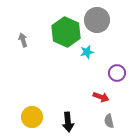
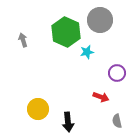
gray circle: moved 3 px right
yellow circle: moved 6 px right, 8 px up
gray semicircle: moved 8 px right
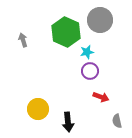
purple circle: moved 27 px left, 2 px up
